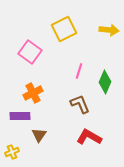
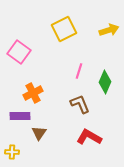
yellow arrow: rotated 24 degrees counterclockwise
pink square: moved 11 px left
brown triangle: moved 2 px up
yellow cross: rotated 24 degrees clockwise
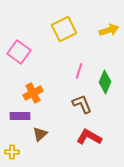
brown L-shape: moved 2 px right
brown triangle: moved 1 px right, 1 px down; rotated 14 degrees clockwise
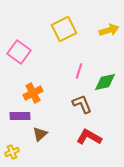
green diamond: rotated 55 degrees clockwise
yellow cross: rotated 24 degrees counterclockwise
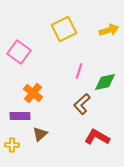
orange cross: rotated 24 degrees counterclockwise
brown L-shape: rotated 110 degrees counterclockwise
red L-shape: moved 8 px right
yellow cross: moved 7 px up; rotated 24 degrees clockwise
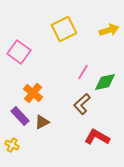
pink line: moved 4 px right, 1 px down; rotated 14 degrees clockwise
purple rectangle: rotated 48 degrees clockwise
brown triangle: moved 2 px right, 12 px up; rotated 14 degrees clockwise
yellow cross: rotated 24 degrees clockwise
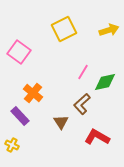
brown triangle: moved 19 px right; rotated 35 degrees counterclockwise
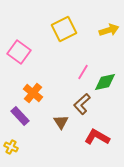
yellow cross: moved 1 px left, 2 px down
